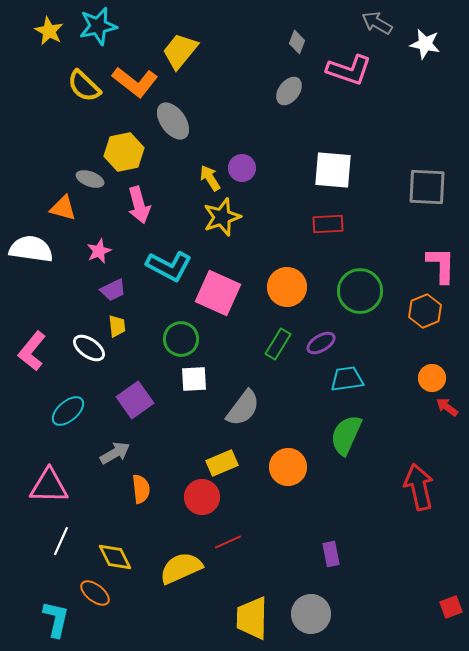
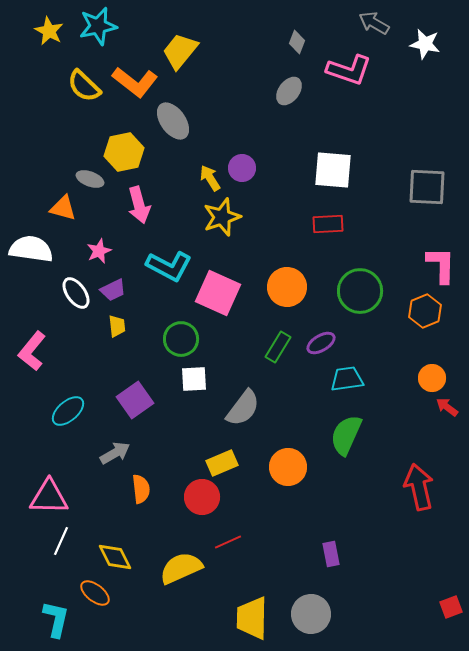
gray arrow at (377, 23): moved 3 px left
green rectangle at (278, 344): moved 3 px down
white ellipse at (89, 348): moved 13 px left, 55 px up; rotated 20 degrees clockwise
pink triangle at (49, 486): moved 11 px down
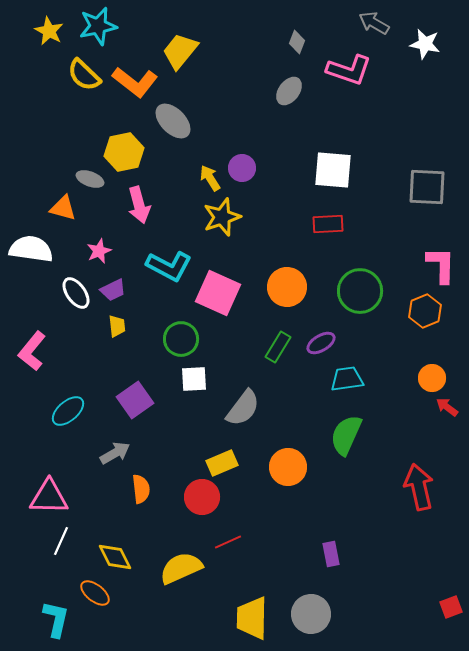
yellow semicircle at (84, 86): moved 11 px up
gray ellipse at (173, 121): rotated 9 degrees counterclockwise
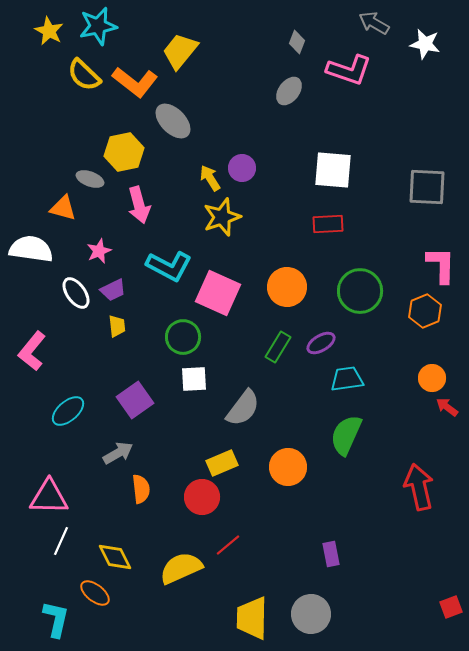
green circle at (181, 339): moved 2 px right, 2 px up
gray arrow at (115, 453): moved 3 px right
red line at (228, 542): moved 3 px down; rotated 16 degrees counterclockwise
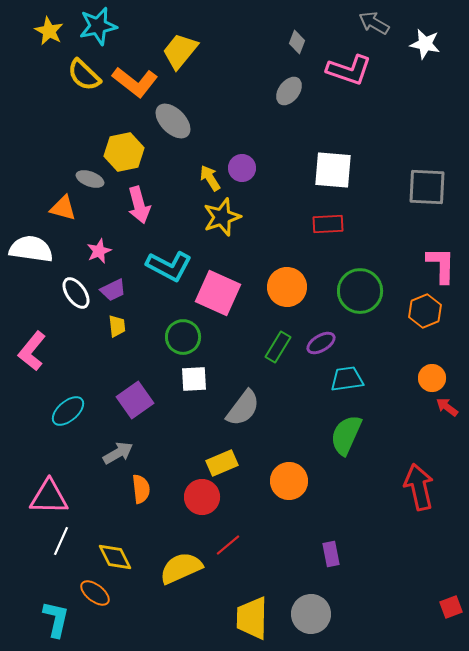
orange circle at (288, 467): moved 1 px right, 14 px down
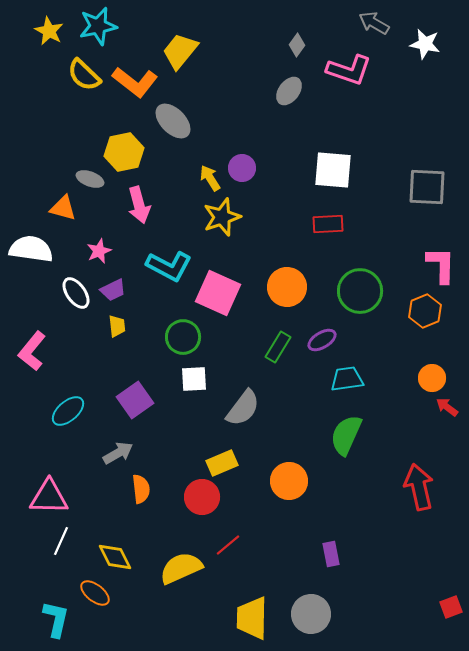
gray diamond at (297, 42): moved 3 px down; rotated 15 degrees clockwise
purple ellipse at (321, 343): moved 1 px right, 3 px up
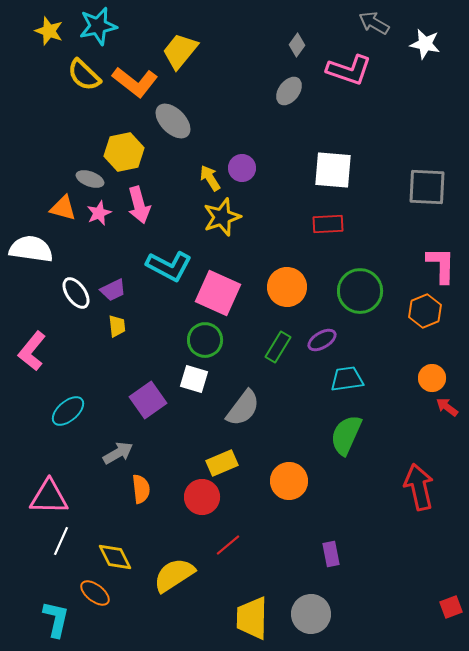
yellow star at (49, 31): rotated 8 degrees counterclockwise
pink star at (99, 251): moved 38 px up
green circle at (183, 337): moved 22 px right, 3 px down
white square at (194, 379): rotated 20 degrees clockwise
purple square at (135, 400): moved 13 px right
yellow semicircle at (181, 568): moved 7 px left, 7 px down; rotated 9 degrees counterclockwise
